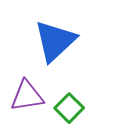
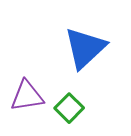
blue triangle: moved 30 px right, 7 px down
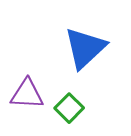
purple triangle: moved 2 px up; rotated 12 degrees clockwise
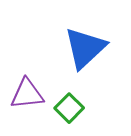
purple triangle: rotated 9 degrees counterclockwise
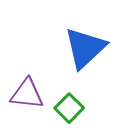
purple triangle: rotated 12 degrees clockwise
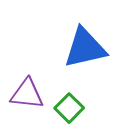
blue triangle: rotated 30 degrees clockwise
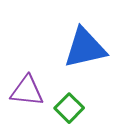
purple triangle: moved 3 px up
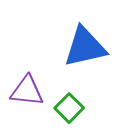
blue triangle: moved 1 px up
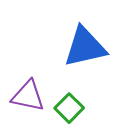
purple triangle: moved 1 px right, 5 px down; rotated 6 degrees clockwise
